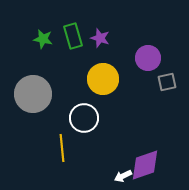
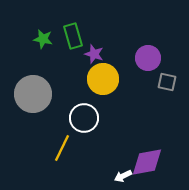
purple star: moved 6 px left, 16 px down
gray square: rotated 24 degrees clockwise
yellow line: rotated 32 degrees clockwise
purple diamond: moved 2 px right, 3 px up; rotated 8 degrees clockwise
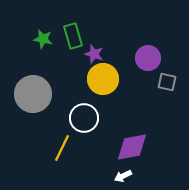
purple diamond: moved 15 px left, 15 px up
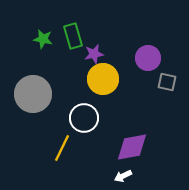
purple star: rotated 30 degrees counterclockwise
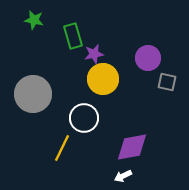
green star: moved 9 px left, 19 px up
